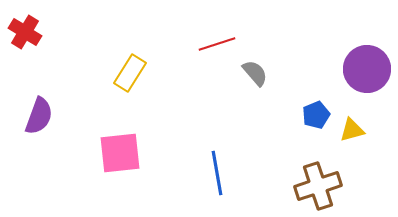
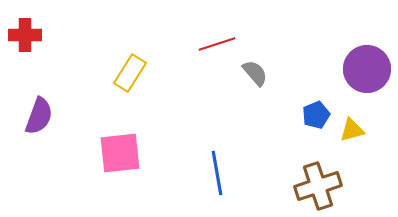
red cross: moved 3 px down; rotated 32 degrees counterclockwise
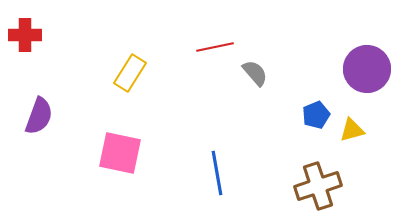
red line: moved 2 px left, 3 px down; rotated 6 degrees clockwise
pink square: rotated 18 degrees clockwise
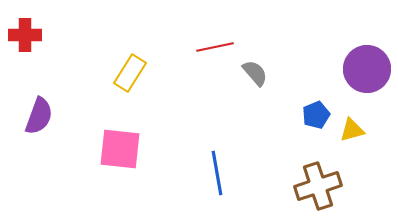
pink square: moved 4 px up; rotated 6 degrees counterclockwise
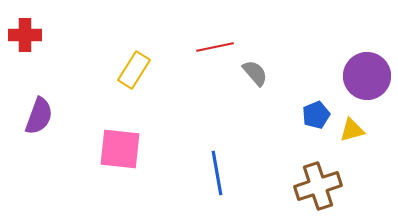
purple circle: moved 7 px down
yellow rectangle: moved 4 px right, 3 px up
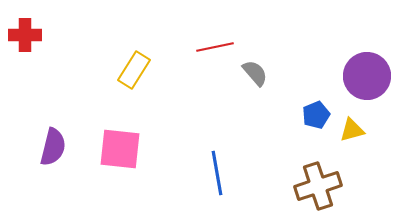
purple semicircle: moved 14 px right, 31 px down; rotated 6 degrees counterclockwise
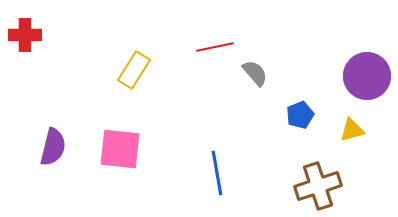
blue pentagon: moved 16 px left
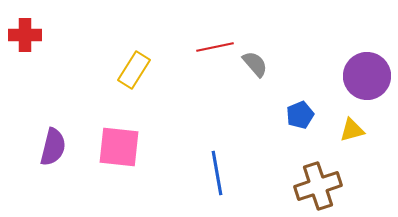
gray semicircle: moved 9 px up
pink square: moved 1 px left, 2 px up
